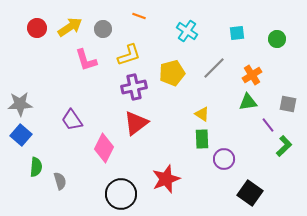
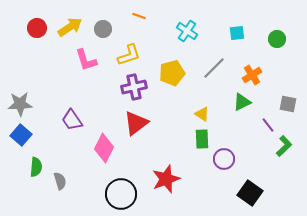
green triangle: moved 6 px left; rotated 18 degrees counterclockwise
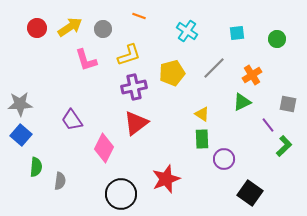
gray semicircle: rotated 24 degrees clockwise
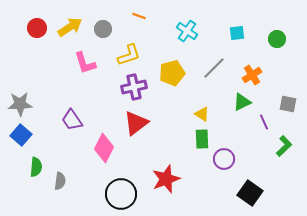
pink L-shape: moved 1 px left, 3 px down
purple line: moved 4 px left, 3 px up; rotated 14 degrees clockwise
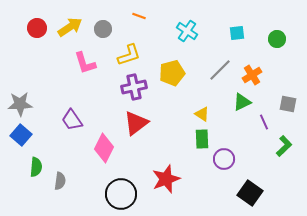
gray line: moved 6 px right, 2 px down
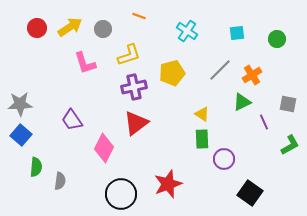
green L-shape: moved 6 px right, 1 px up; rotated 15 degrees clockwise
red star: moved 2 px right, 5 px down
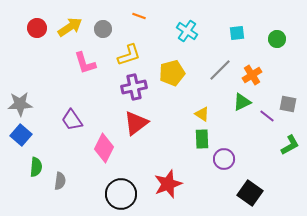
purple line: moved 3 px right, 6 px up; rotated 28 degrees counterclockwise
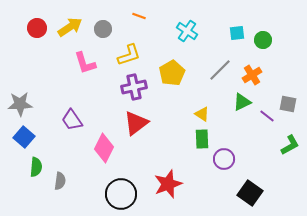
green circle: moved 14 px left, 1 px down
yellow pentagon: rotated 15 degrees counterclockwise
blue square: moved 3 px right, 2 px down
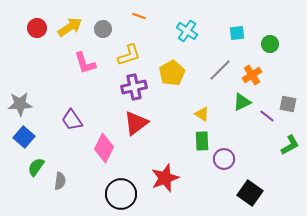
green circle: moved 7 px right, 4 px down
green rectangle: moved 2 px down
green semicircle: rotated 150 degrees counterclockwise
red star: moved 3 px left, 6 px up
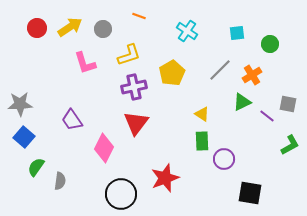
red triangle: rotated 16 degrees counterclockwise
black square: rotated 25 degrees counterclockwise
